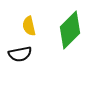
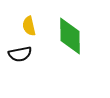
green diamond: moved 6 px down; rotated 45 degrees counterclockwise
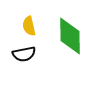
black semicircle: moved 4 px right
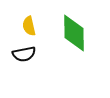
green diamond: moved 4 px right, 3 px up
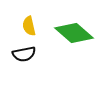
green diamond: rotated 48 degrees counterclockwise
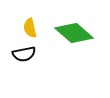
yellow semicircle: moved 1 px right, 2 px down
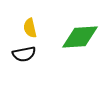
green diamond: moved 6 px right, 4 px down; rotated 45 degrees counterclockwise
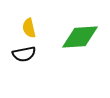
yellow semicircle: moved 1 px left
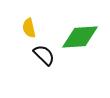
black semicircle: moved 20 px right, 1 px down; rotated 125 degrees counterclockwise
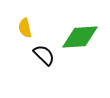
yellow semicircle: moved 4 px left
